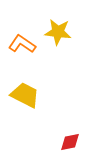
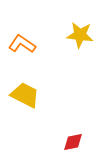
yellow star: moved 22 px right, 3 px down
red diamond: moved 3 px right
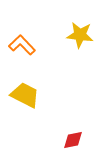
orange L-shape: moved 1 px down; rotated 12 degrees clockwise
red diamond: moved 2 px up
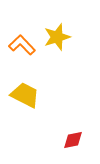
yellow star: moved 23 px left, 2 px down; rotated 24 degrees counterclockwise
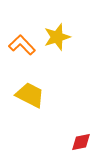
yellow trapezoid: moved 5 px right
red diamond: moved 8 px right, 2 px down
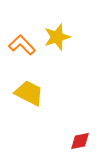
yellow trapezoid: moved 1 px left, 2 px up
red diamond: moved 1 px left, 1 px up
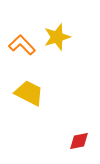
red diamond: moved 1 px left
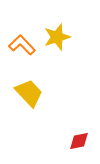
yellow trapezoid: rotated 20 degrees clockwise
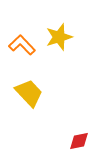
yellow star: moved 2 px right
